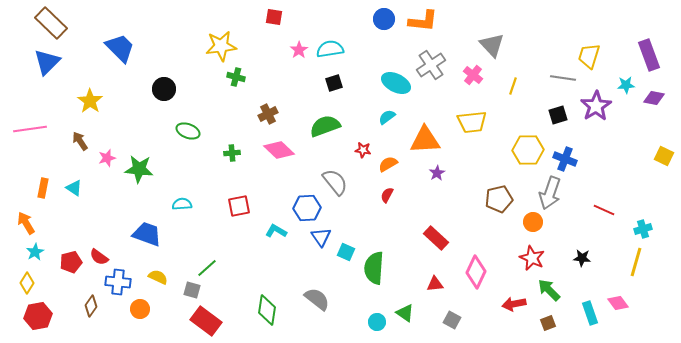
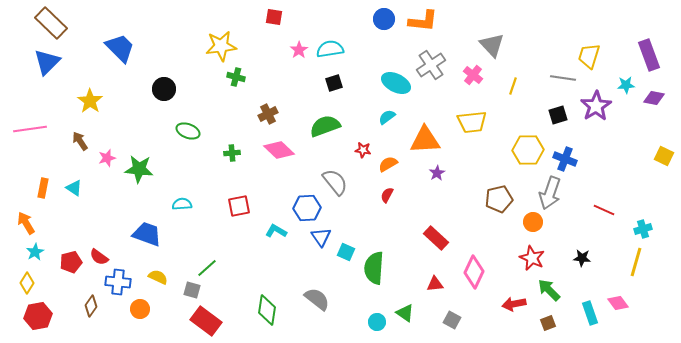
pink diamond at (476, 272): moved 2 px left
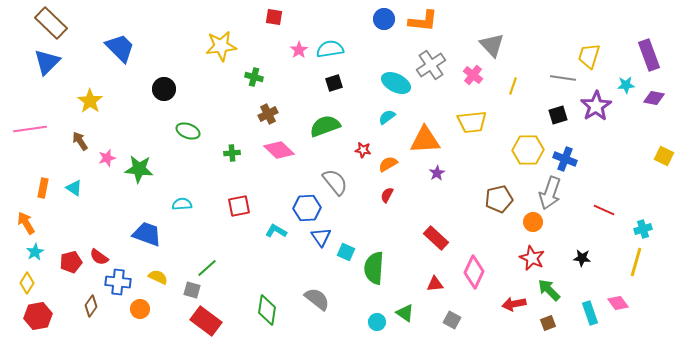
green cross at (236, 77): moved 18 px right
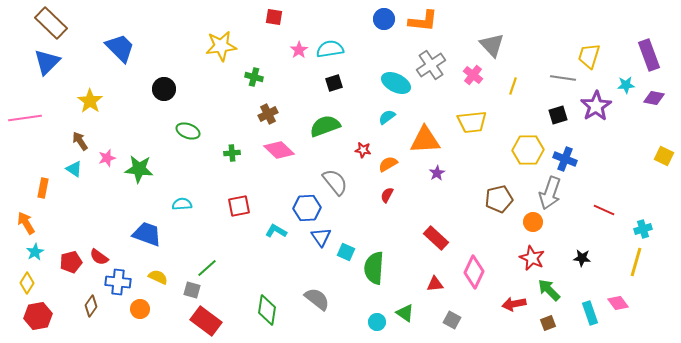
pink line at (30, 129): moved 5 px left, 11 px up
cyan triangle at (74, 188): moved 19 px up
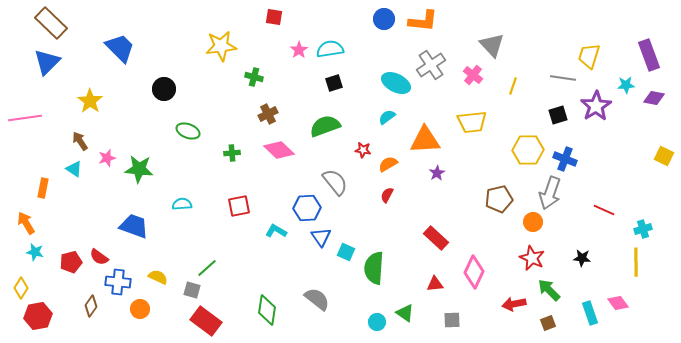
blue trapezoid at (147, 234): moved 13 px left, 8 px up
cyan star at (35, 252): rotated 30 degrees counterclockwise
yellow line at (636, 262): rotated 16 degrees counterclockwise
yellow diamond at (27, 283): moved 6 px left, 5 px down
gray square at (452, 320): rotated 30 degrees counterclockwise
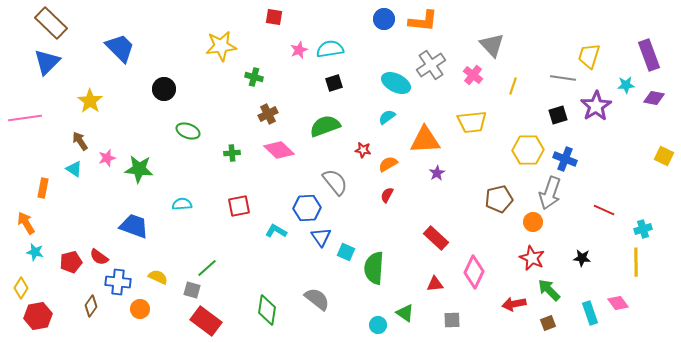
pink star at (299, 50): rotated 12 degrees clockwise
cyan circle at (377, 322): moved 1 px right, 3 px down
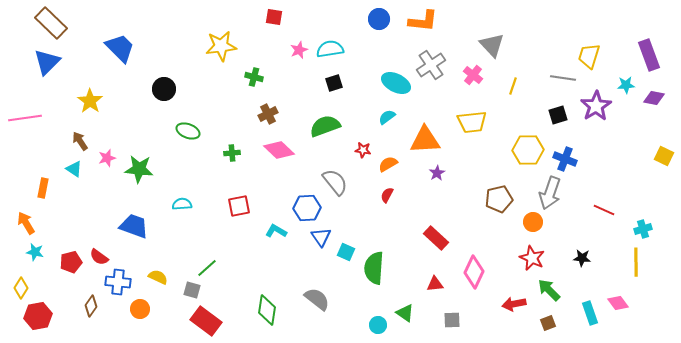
blue circle at (384, 19): moved 5 px left
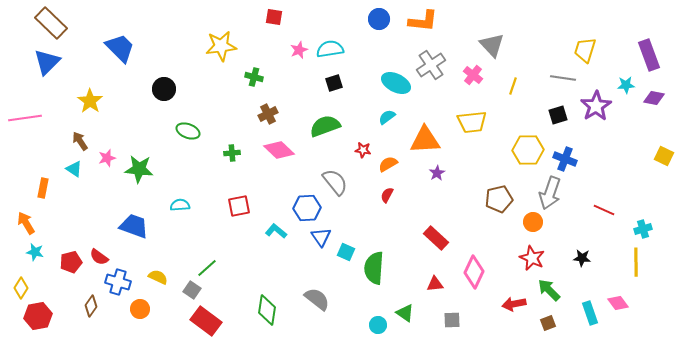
yellow trapezoid at (589, 56): moved 4 px left, 6 px up
cyan semicircle at (182, 204): moved 2 px left, 1 px down
cyan L-shape at (276, 231): rotated 10 degrees clockwise
blue cross at (118, 282): rotated 10 degrees clockwise
gray square at (192, 290): rotated 18 degrees clockwise
